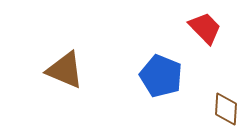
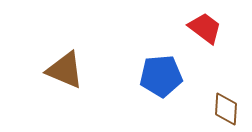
red trapezoid: rotated 9 degrees counterclockwise
blue pentagon: rotated 27 degrees counterclockwise
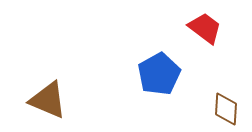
brown triangle: moved 17 px left, 30 px down
blue pentagon: moved 2 px left, 2 px up; rotated 24 degrees counterclockwise
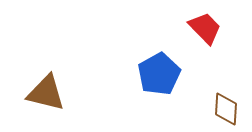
red trapezoid: rotated 9 degrees clockwise
brown triangle: moved 2 px left, 7 px up; rotated 9 degrees counterclockwise
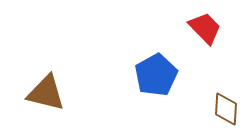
blue pentagon: moved 3 px left, 1 px down
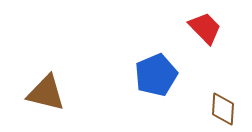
blue pentagon: rotated 6 degrees clockwise
brown diamond: moved 3 px left
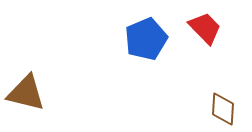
blue pentagon: moved 10 px left, 36 px up
brown triangle: moved 20 px left
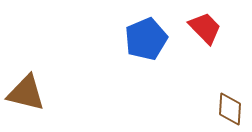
brown diamond: moved 7 px right
